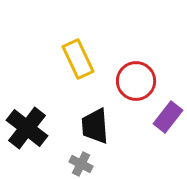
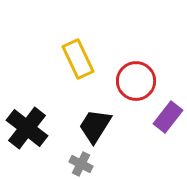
black trapezoid: rotated 36 degrees clockwise
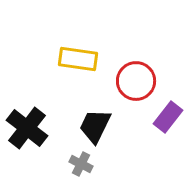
yellow rectangle: rotated 57 degrees counterclockwise
black trapezoid: rotated 6 degrees counterclockwise
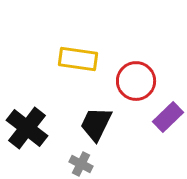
purple rectangle: rotated 8 degrees clockwise
black trapezoid: moved 1 px right, 2 px up
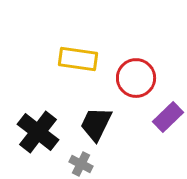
red circle: moved 3 px up
black cross: moved 11 px right, 4 px down
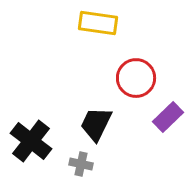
yellow rectangle: moved 20 px right, 36 px up
black cross: moved 7 px left, 9 px down
gray cross: rotated 15 degrees counterclockwise
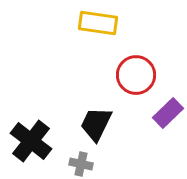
red circle: moved 3 px up
purple rectangle: moved 4 px up
